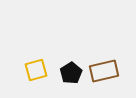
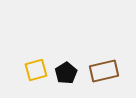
black pentagon: moved 5 px left
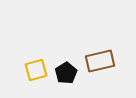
brown rectangle: moved 4 px left, 10 px up
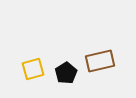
yellow square: moved 3 px left, 1 px up
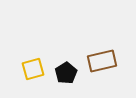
brown rectangle: moved 2 px right
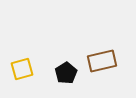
yellow square: moved 11 px left
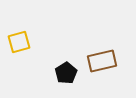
yellow square: moved 3 px left, 27 px up
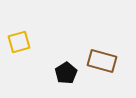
brown rectangle: rotated 28 degrees clockwise
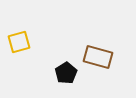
brown rectangle: moved 4 px left, 4 px up
